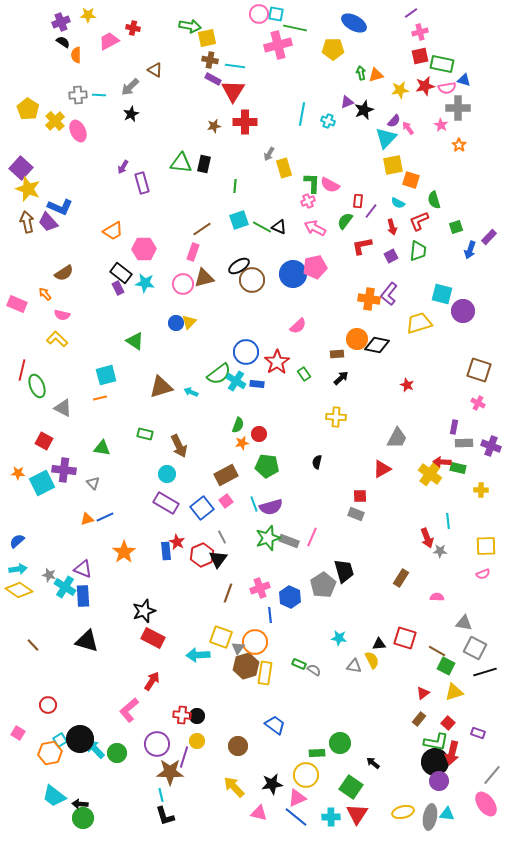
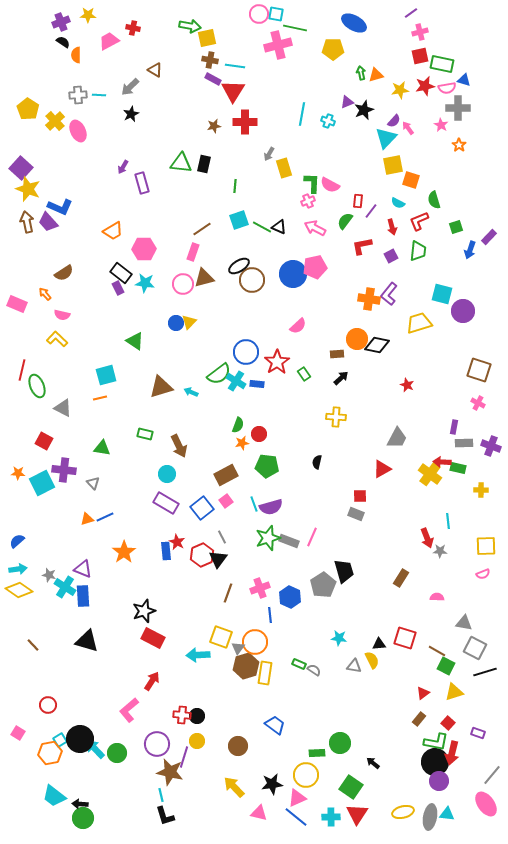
brown star at (170, 772): rotated 12 degrees clockwise
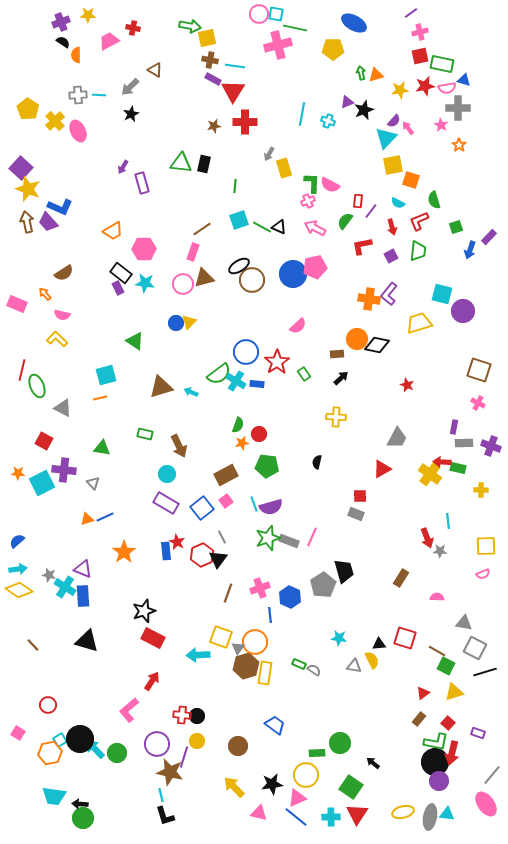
cyan trapezoid at (54, 796): rotated 30 degrees counterclockwise
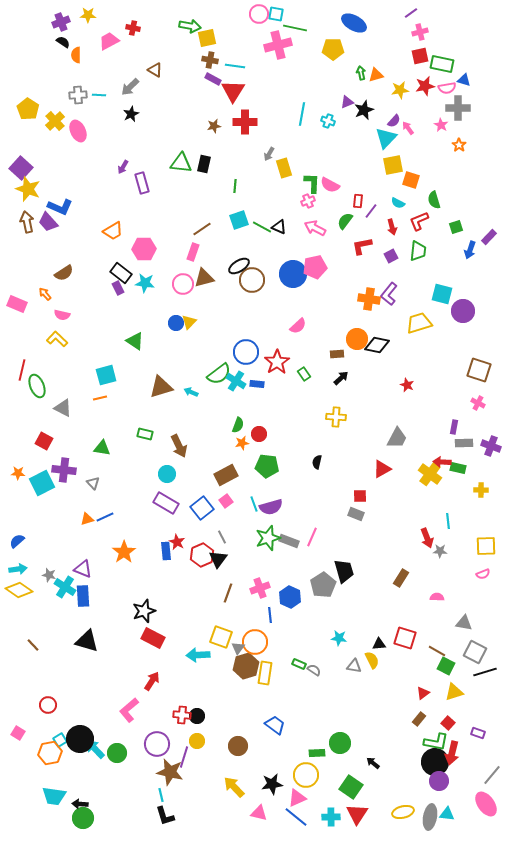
gray square at (475, 648): moved 4 px down
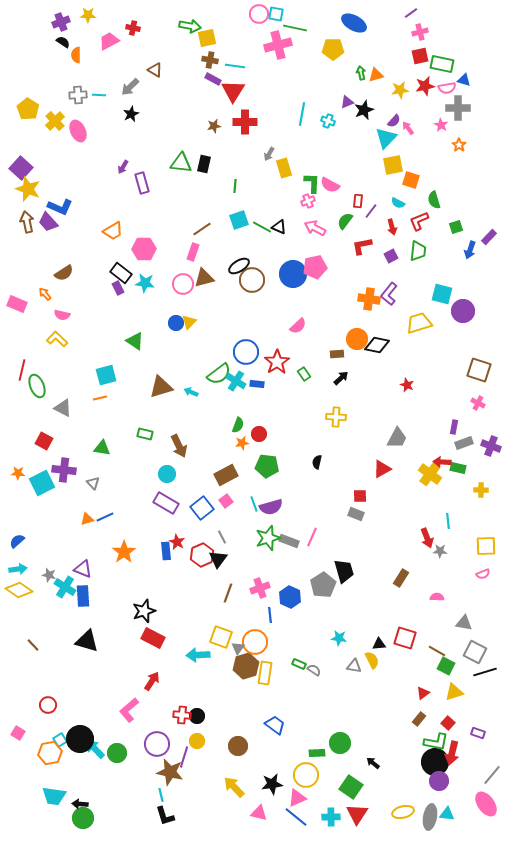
gray rectangle at (464, 443): rotated 18 degrees counterclockwise
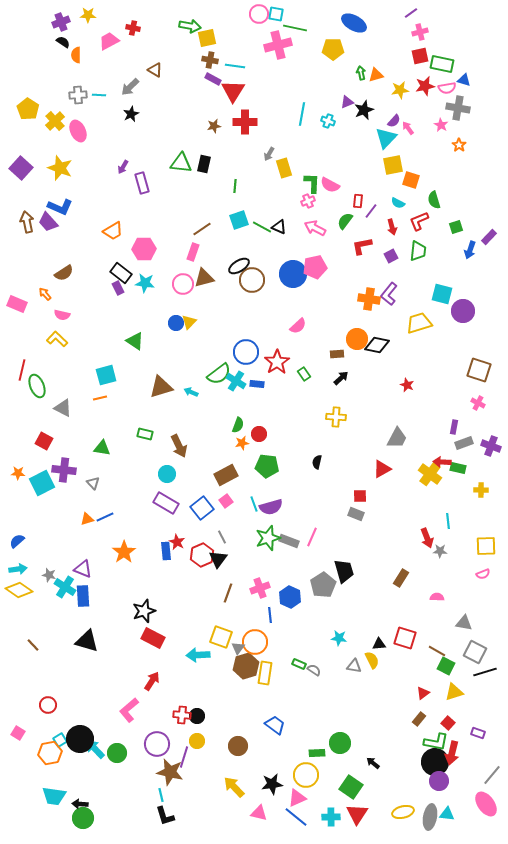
gray cross at (458, 108): rotated 10 degrees clockwise
yellow star at (28, 189): moved 32 px right, 21 px up
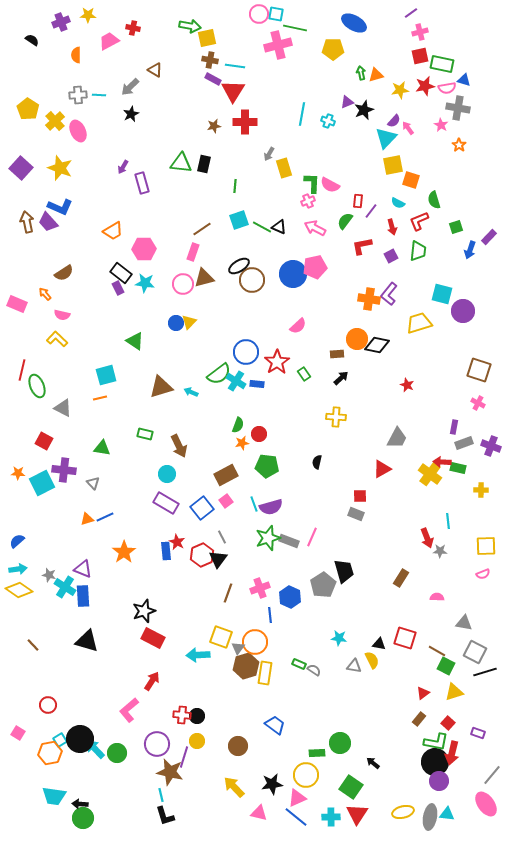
black semicircle at (63, 42): moved 31 px left, 2 px up
black triangle at (379, 644): rotated 16 degrees clockwise
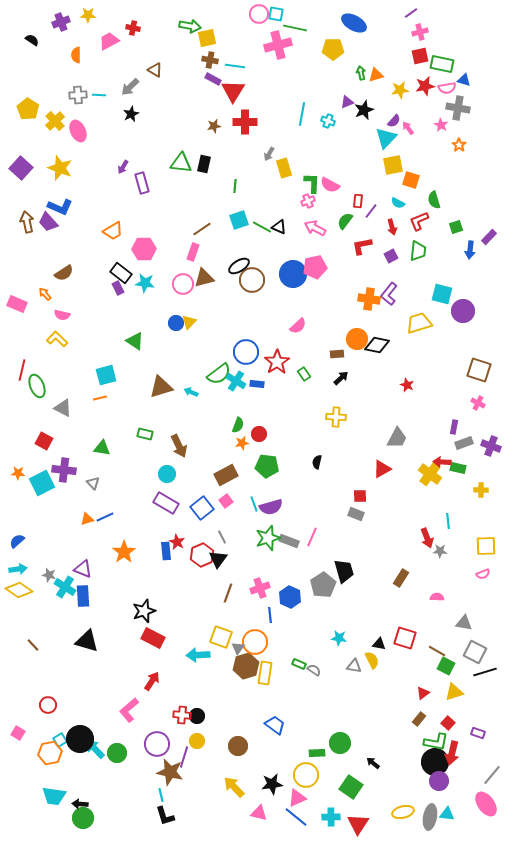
blue arrow at (470, 250): rotated 12 degrees counterclockwise
red triangle at (357, 814): moved 1 px right, 10 px down
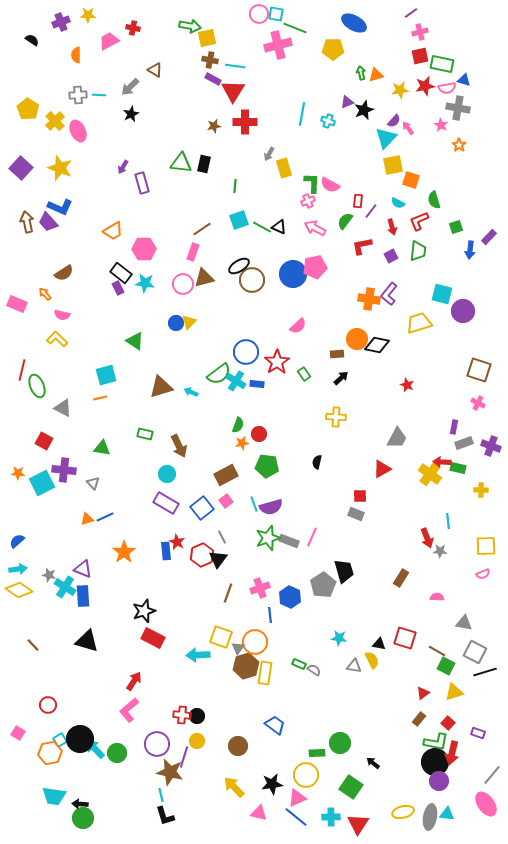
green line at (295, 28): rotated 10 degrees clockwise
red arrow at (152, 681): moved 18 px left
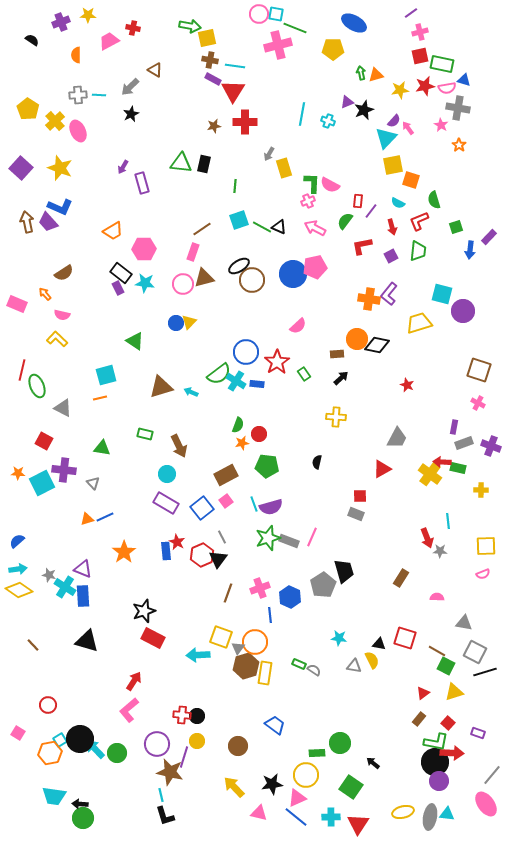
red arrow at (452, 753): rotated 100 degrees counterclockwise
